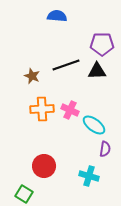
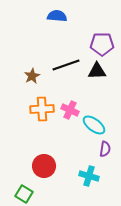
brown star: rotated 21 degrees clockwise
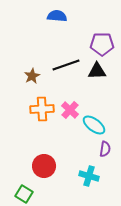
pink cross: rotated 18 degrees clockwise
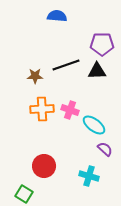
brown star: moved 3 px right; rotated 28 degrees clockwise
pink cross: rotated 24 degrees counterclockwise
purple semicircle: rotated 56 degrees counterclockwise
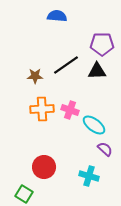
black line: rotated 16 degrees counterclockwise
red circle: moved 1 px down
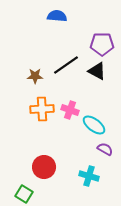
black triangle: rotated 30 degrees clockwise
purple semicircle: rotated 14 degrees counterclockwise
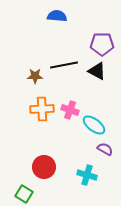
black line: moved 2 px left; rotated 24 degrees clockwise
cyan cross: moved 2 px left, 1 px up
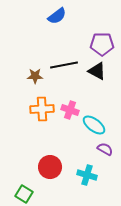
blue semicircle: rotated 138 degrees clockwise
red circle: moved 6 px right
